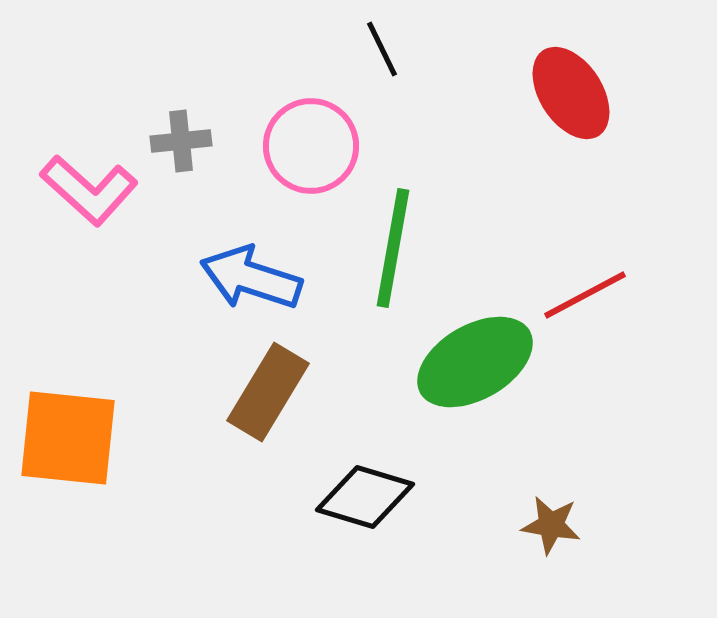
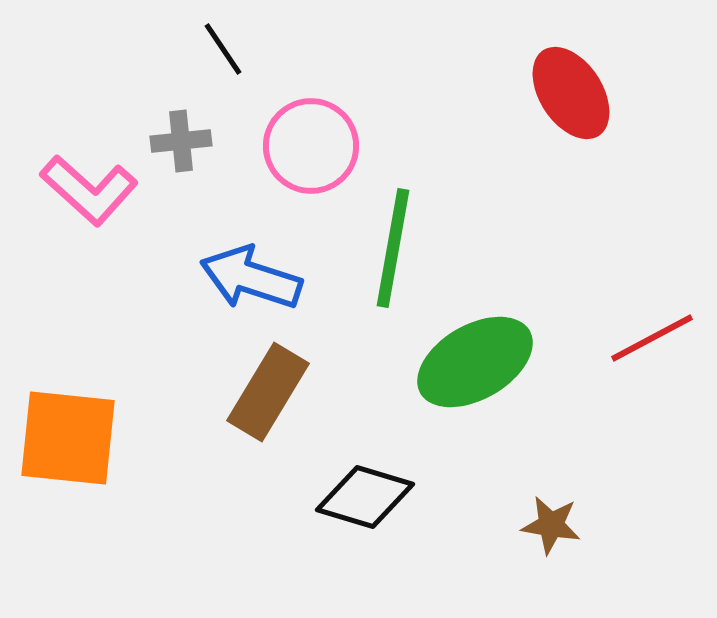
black line: moved 159 px left; rotated 8 degrees counterclockwise
red line: moved 67 px right, 43 px down
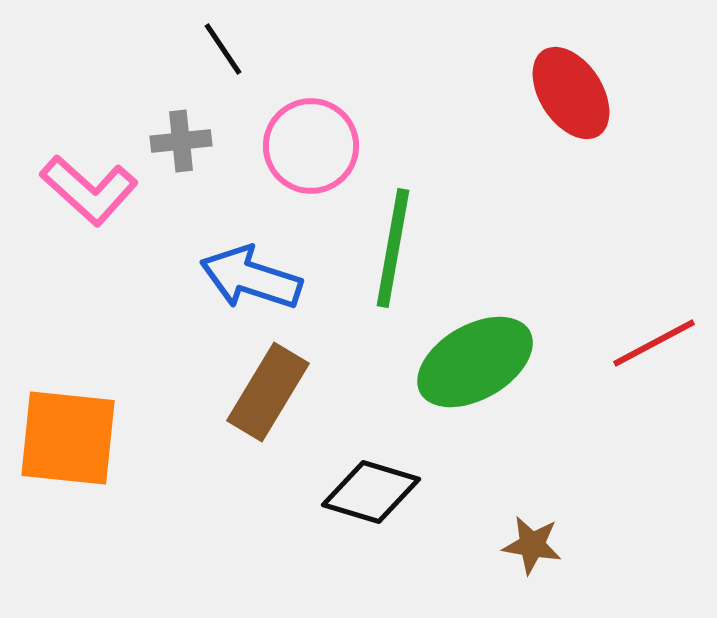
red line: moved 2 px right, 5 px down
black diamond: moved 6 px right, 5 px up
brown star: moved 19 px left, 20 px down
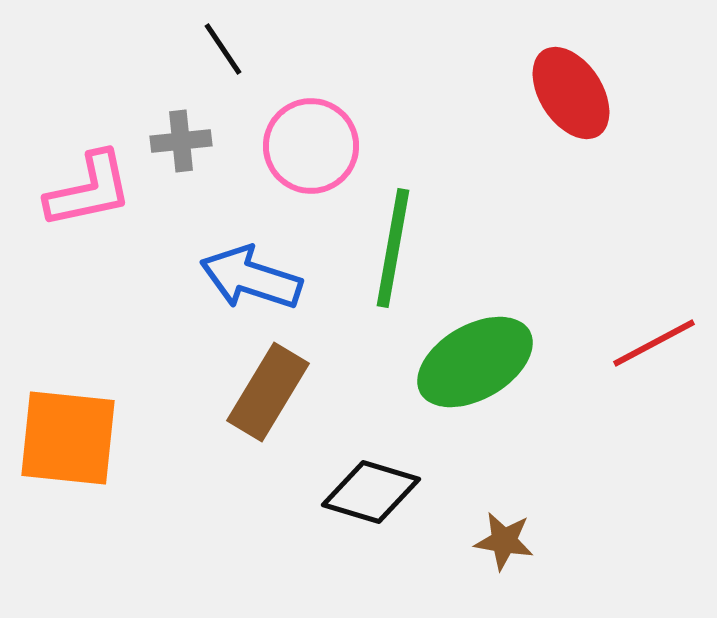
pink L-shape: rotated 54 degrees counterclockwise
brown star: moved 28 px left, 4 px up
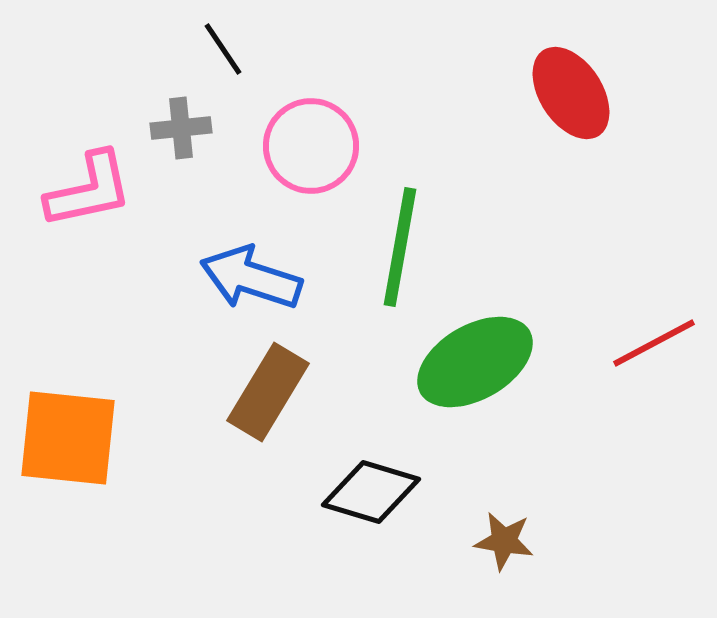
gray cross: moved 13 px up
green line: moved 7 px right, 1 px up
